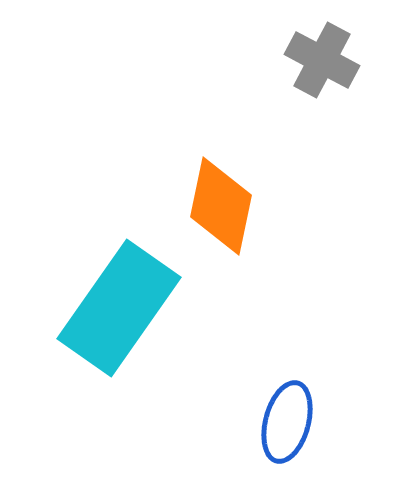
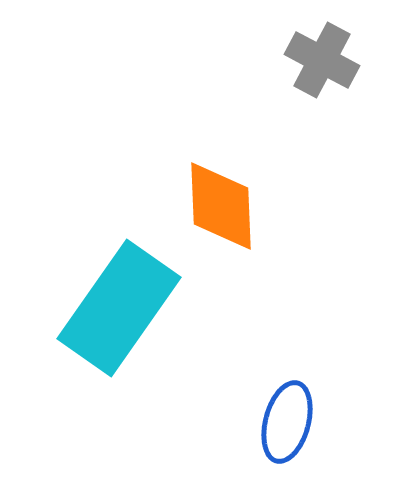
orange diamond: rotated 14 degrees counterclockwise
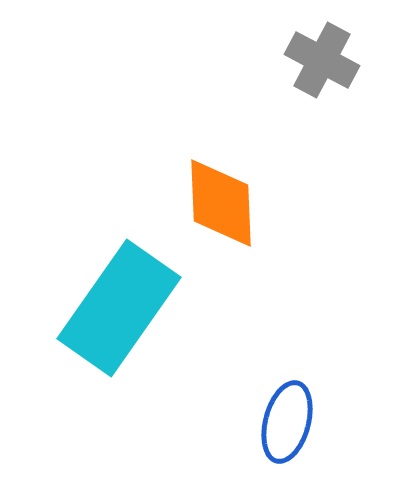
orange diamond: moved 3 px up
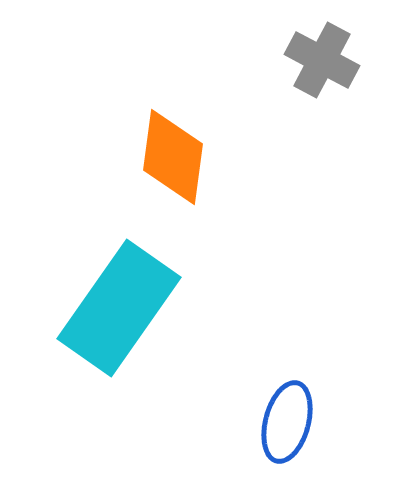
orange diamond: moved 48 px left, 46 px up; rotated 10 degrees clockwise
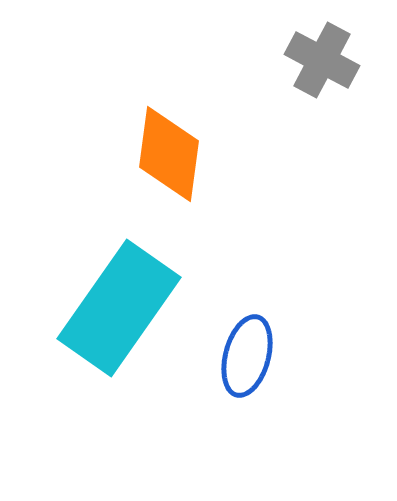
orange diamond: moved 4 px left, 3 px up
blue ellipse: moved 40 px left, 66 px up
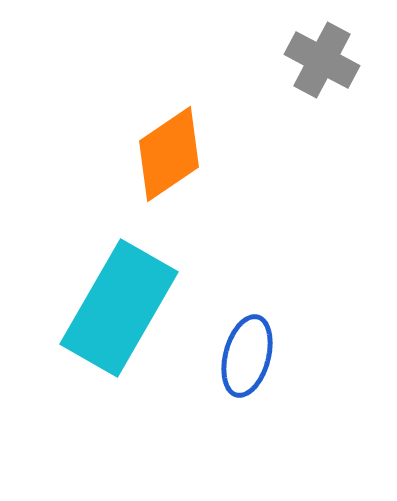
orange diamond: rotated 48 degrees clockwise
cyan rectangle: rotated 5 degrees counterclockwise
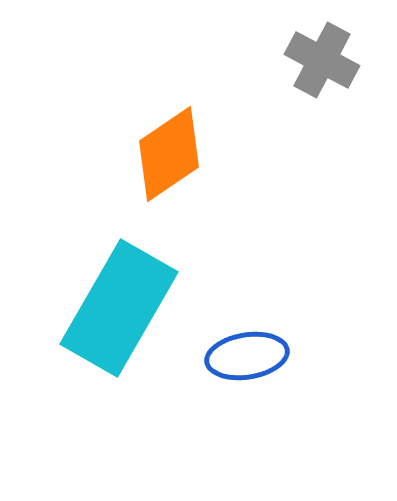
blue ellipse: rotated 66 degrees clockwise
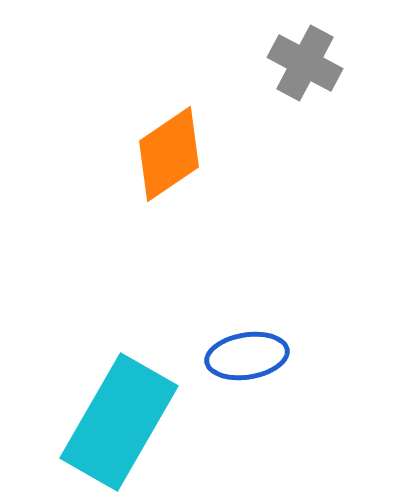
gray cross: moved 17 px left, 3 px down
cyan rectangle: moved 114 px down
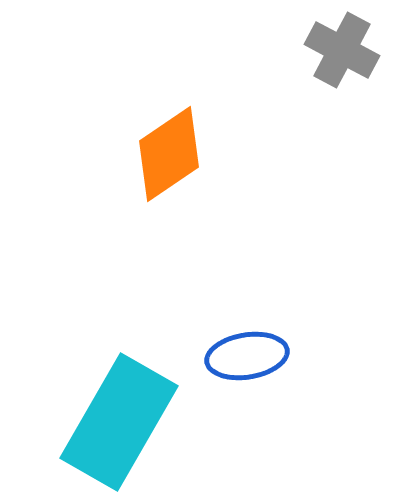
gray cross: moved 37 px right, 13 px up
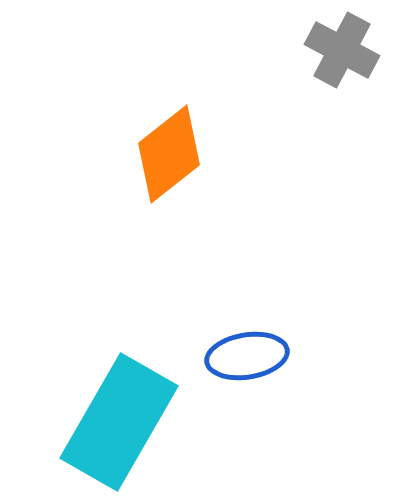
orange diamond: rotated 4 degrees counterclockwise
